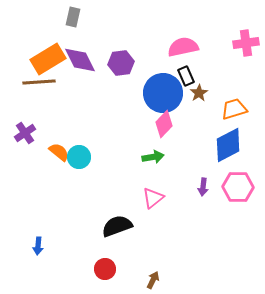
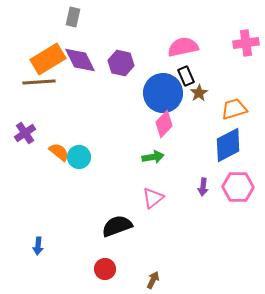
purple hexagon: rotated 20 degrees clockwise
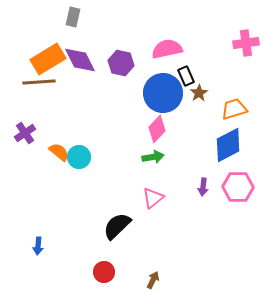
pink semicircle: moved 16 px left, 2 px down
pink diamond: moved 7 px left, 5 px down
black semicircle: rotated 24 degrees counterclockwise
red circle: moved 1 px left, 3 px down
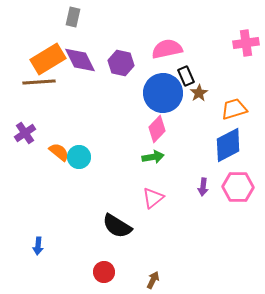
black semicircle: rotated 104 degrees counterclockwise
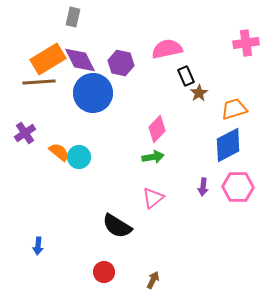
blue circle: moved 70 px left
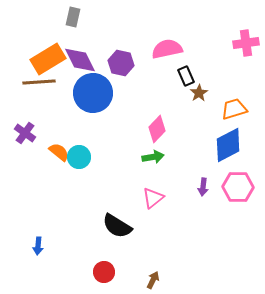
purple cross: rotated 20 degrees counterclockwise
